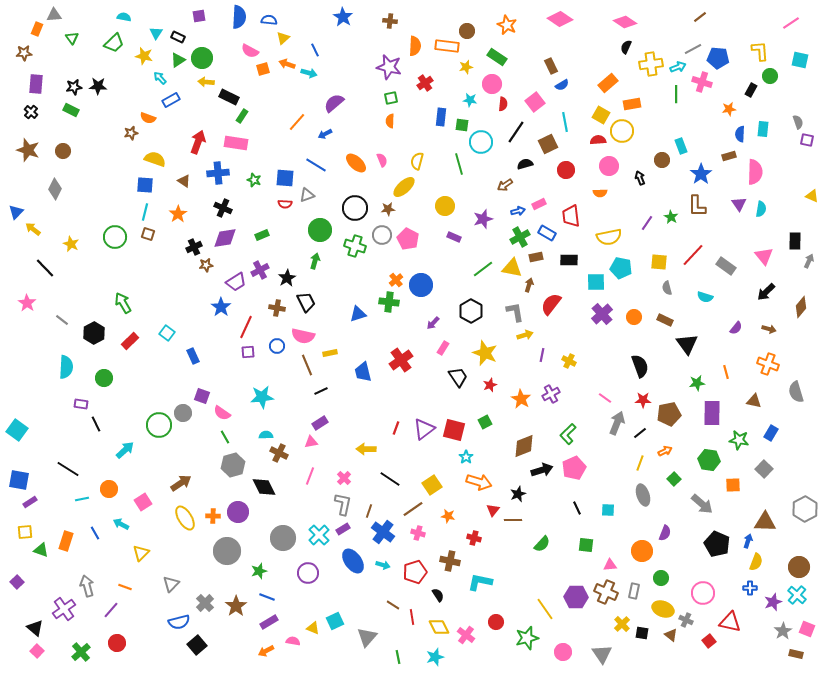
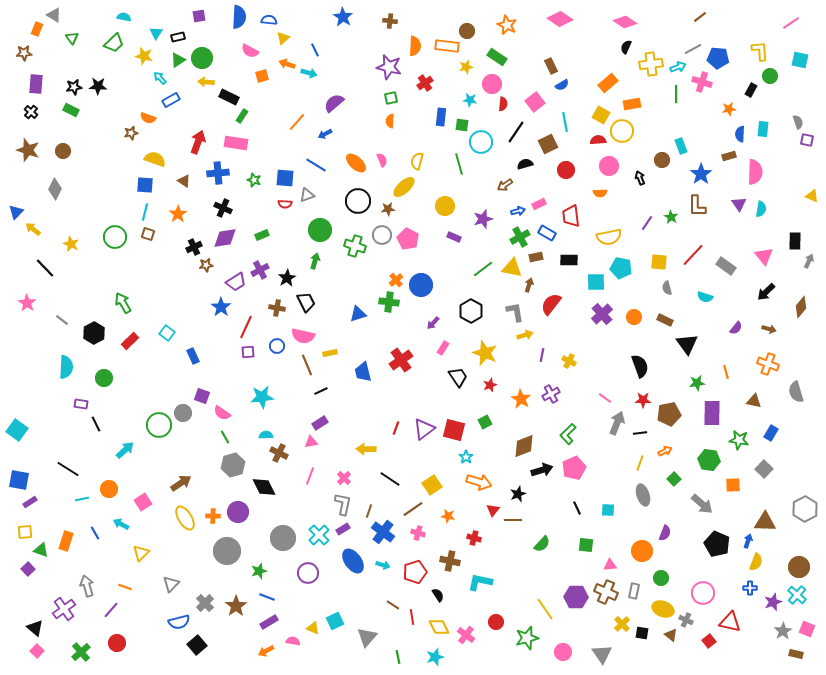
gray triangle at (54, 15): rotated 35 degrees clockwise
black rectangle at (178, 37): rotated 40 degrees counterclockwise
orange square at (263, 69): moved 1 px left, 7 px down
black circle at (355, 208): moved 3 px right, 7 px up
black line at (640, 433): rotated 32 degrees clockwise
purple square at (17, 582): moved 11 px right, 13 px up
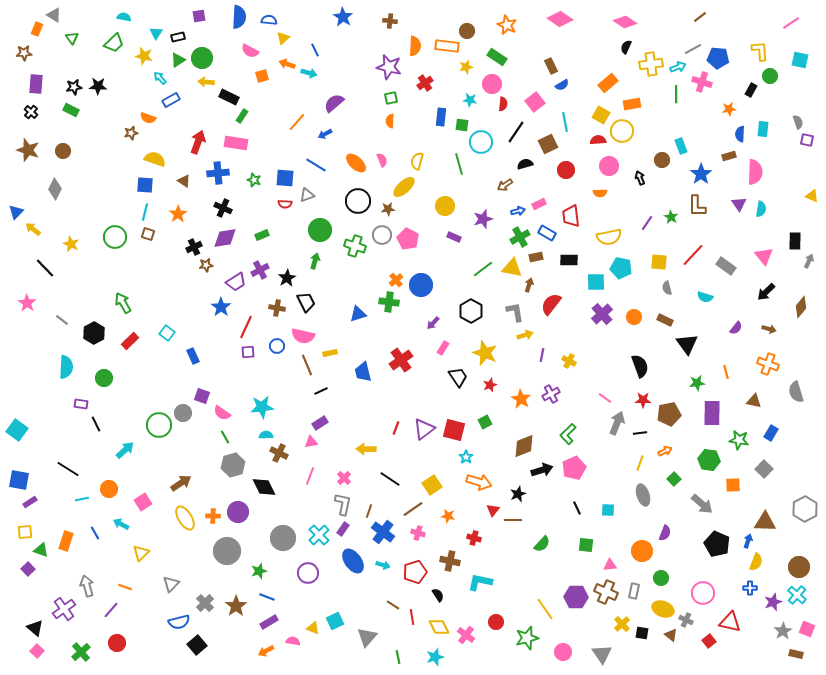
cyan star at (262, 397): moved 10 px down
purple rectangle at (343, 529): rotated 24 degrees counterclockwise
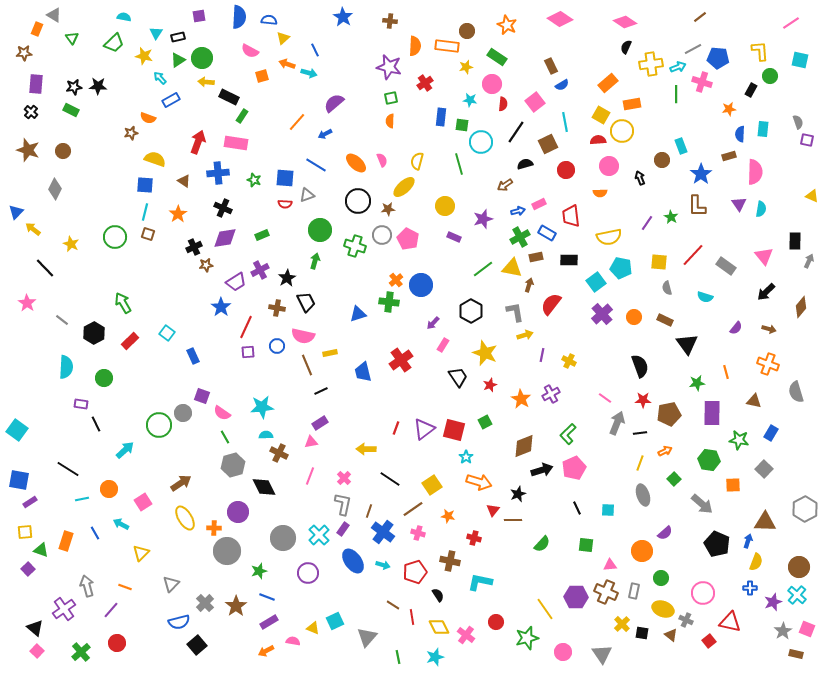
cyan square at (596, 282): rotated 36 degrees counterclockwise
pink rectangle at (443, 348): moved 3 px up
orange cross at (213, 516): moved 1 px right, 12 px down
purple semicircle at (665, 533): rotated 28 degrees clockwise
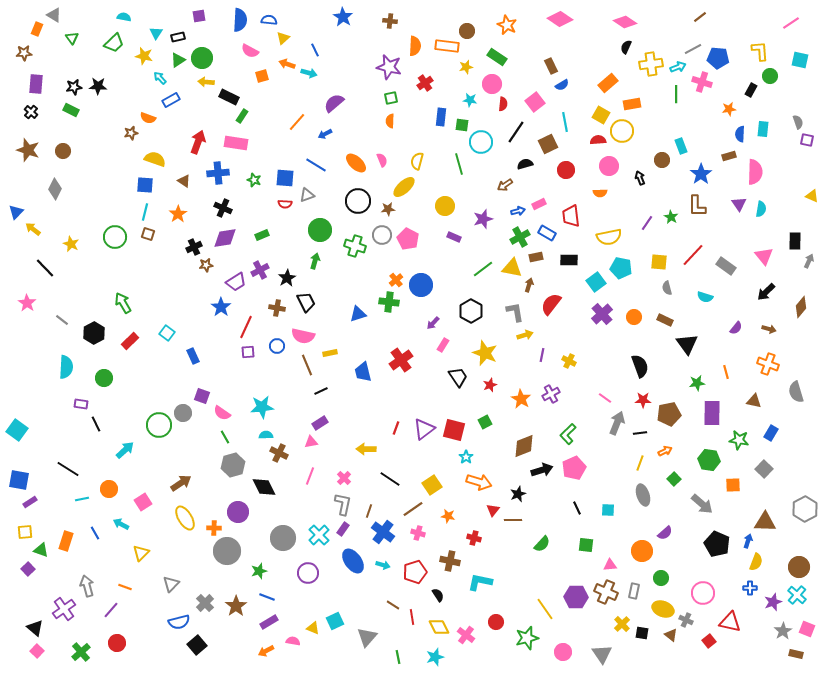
blue semicircle at (239, 17): moved 1 px right, 3 px down
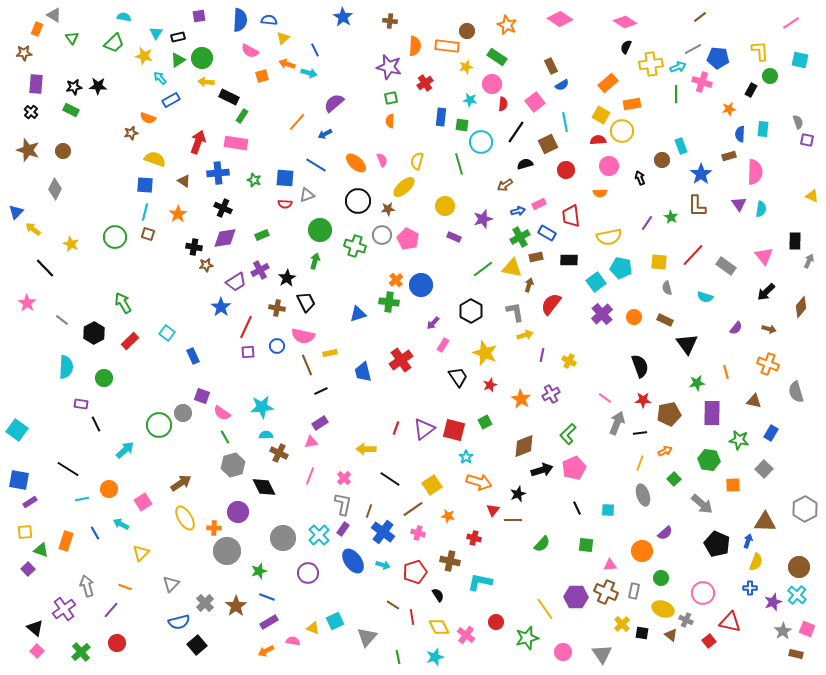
black cross at (194, 247): rotated 35 degrees clockwise
